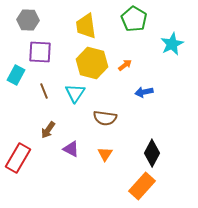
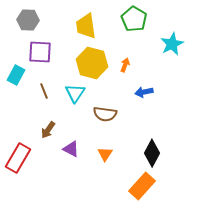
orange arrow: rotated 32 degrees counterclockwise
brown semicircle: moved 4 px up
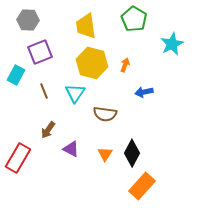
purple square: rotated 25 degrees counterclockwise
black diamond: moved 20 px left
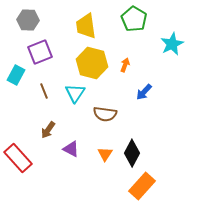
blue arrow: rotated 36 degrees counterclockwise
red rectangle: rotated 72 degrees counterclockwise
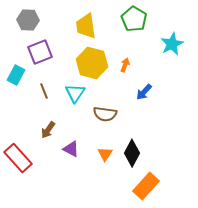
orange rectangle: moved 4 px right
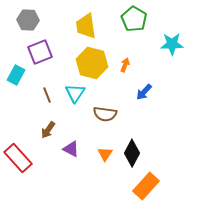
cyan star: rotated 25 degrees clockwise
brown line: moved 3 px right, 4 px down
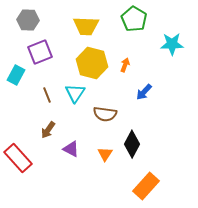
yellow trapezoid: rotated 80 degrees counterclockwise
black diamond: moved 9 px up
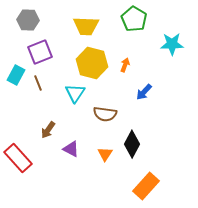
brown line: moved 9 px left, 12 px up
